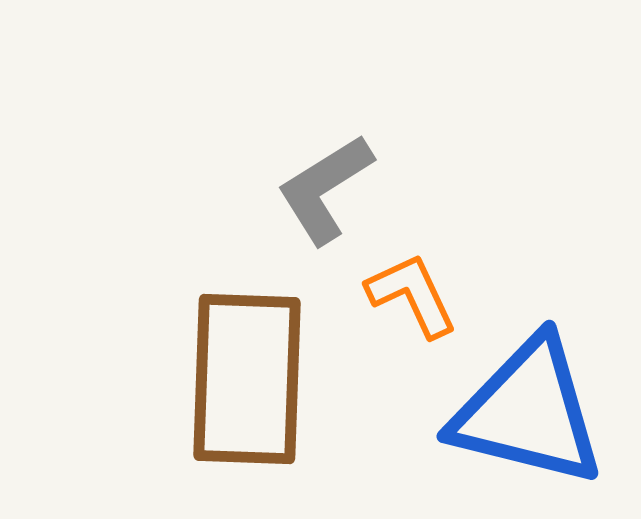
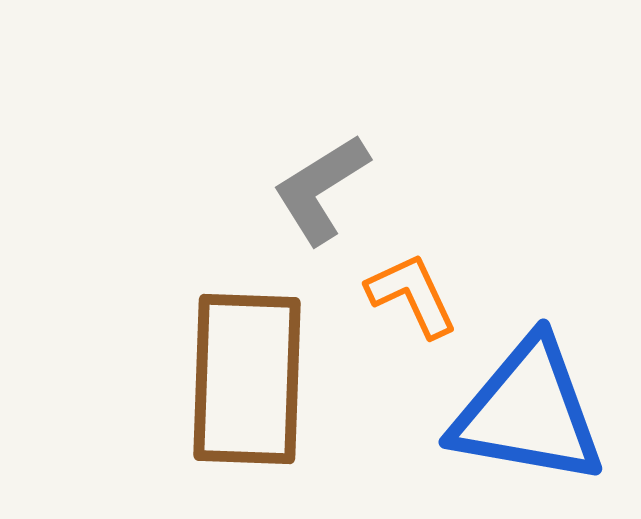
gray L-shape: moved 4 px left
blue triangle: rotated 4 degrees counterclockwise
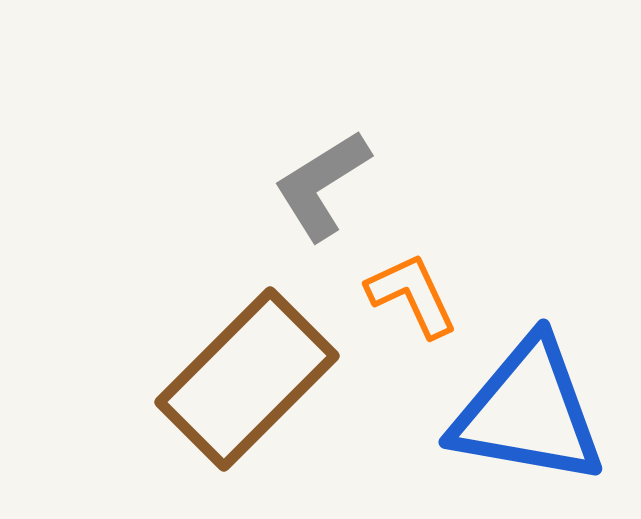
gray L-shape: moved 1 px right, 4 px up
brown rectangle: rotated 43 degrees clockwise
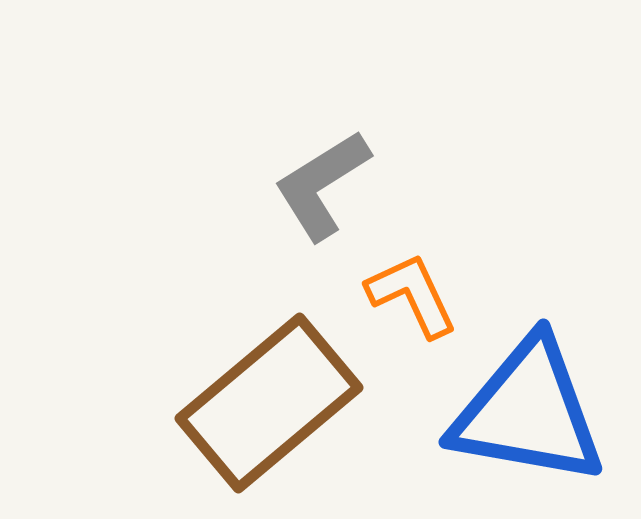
brown rectangle: moved 22 px right, 24 px down; rotated 5 degrees clockwise
